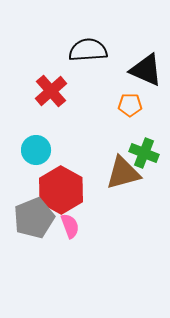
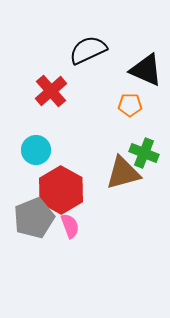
black semicircle: rotated 21 degrees counterclockwise
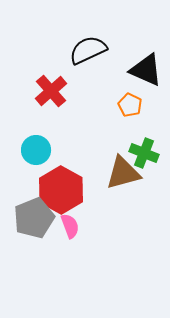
orange pentagon: rotated 25 degrees clockwise
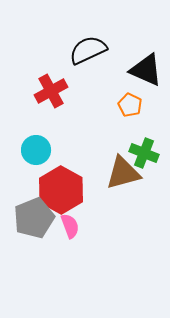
red cross: rotated 12 degrees clockwise
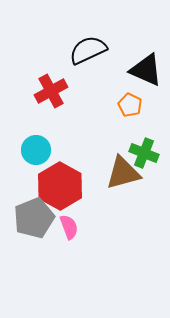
red hexagon: moved 1 px left, 4 px up
pink semicircle: moved 1 px left, 1 px down
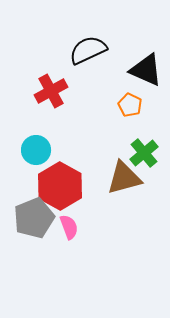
green cross: rotated 28 degrees clockwise
brown triangle: moved 1 px right, 5 px down
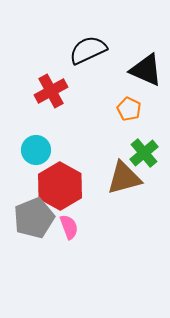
orange pentagon: moved 1 px left, 4 px down
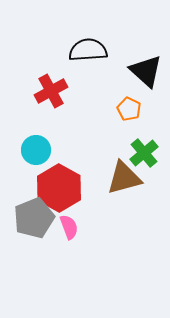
black semicircle: rotated 21 degrees clockwise
black triangle: moved 1 px down; rotated 18 degrees clockwise
red hexagon: moved 1 px left, 2 px down
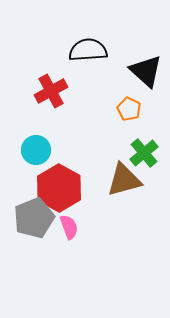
brown triangle: moved 2 px down
